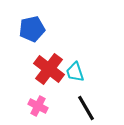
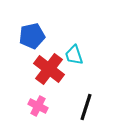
blue pentagon: moved 7 px down
cyan trapezoid: moved 1 px left, 17 px up
black line: moved 1 px up; rotated 48 degrees clockwise
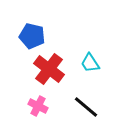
blue pentagon: rotated 25 degrees clockwise
cyan trapezoid: moved 16 px right, 8 px down; rotated 15 degrees counterclockwise
black line: rotated 68 degrees counterclockwise
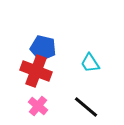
blue pentagon: moved 11 px right, 12 px down
red cross: moved 13 px left, 2 px down; rotated 16 degrees counterclockwise
pink cross: rotated 12 degrees clockwise
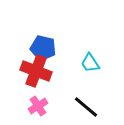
pink cross: rotated 18 degrees clockwise
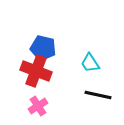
black line: moved 12 px right, 12 px up; rotated 28 degrees counterclockwise
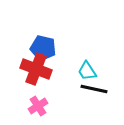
cyan trapezoid: moved 3 px left, 8 px down
red cross: moved 2 px up
black line: moved 4 px left, 6 px up
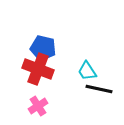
red cross: moved 2 px right
black line: moved 5 px right
